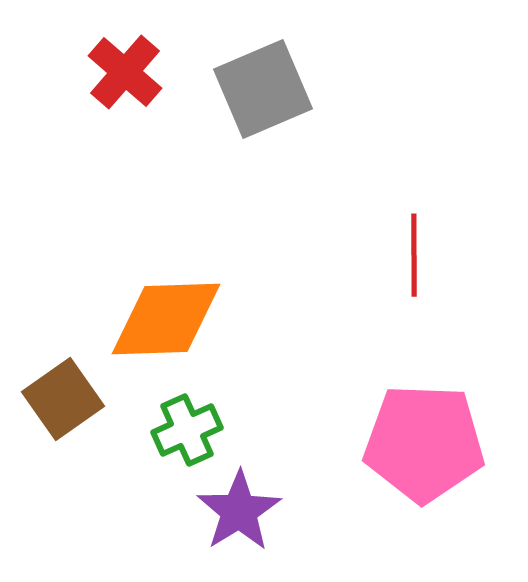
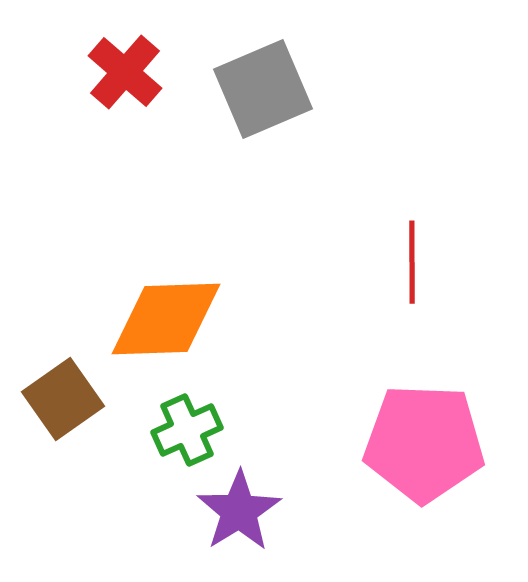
red line: moved 2 px left, 7 px down
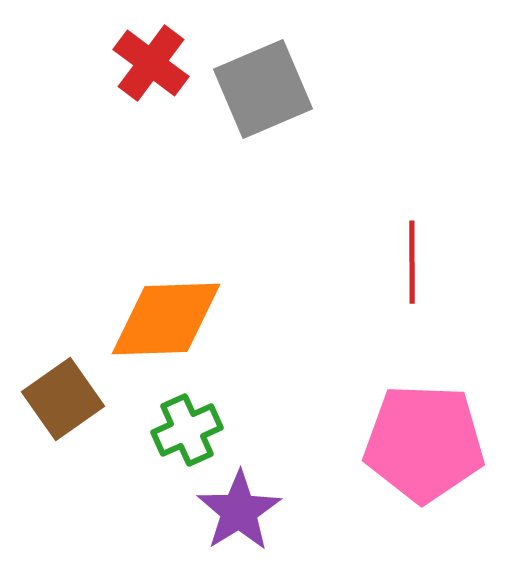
red cross: moved 26 px right, 9 px up; rotated 4 degrees counterclockwise
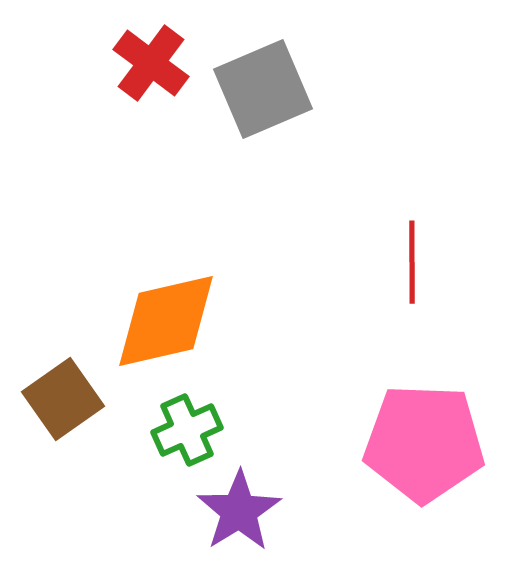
orange diamond: moved 2 px down; rotated 11 degrees counterclockwise
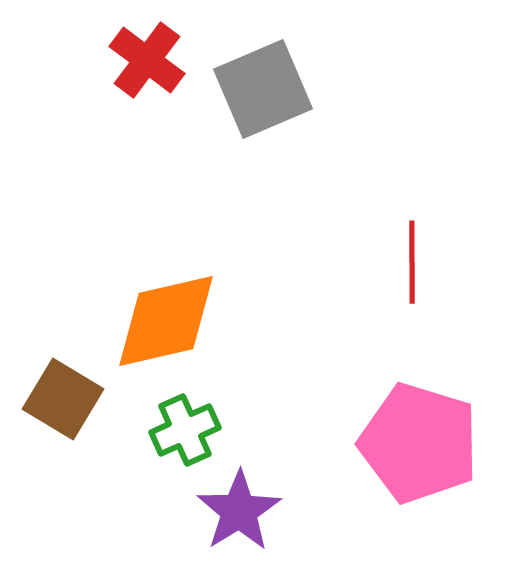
red cross: moved 4 px left, 3 px up
brown square: rotated 24 degrees counterclockwise
green cross: moved 2 px left
pink pentagon: moved 5 px left; rotated 15 degrees clockwise
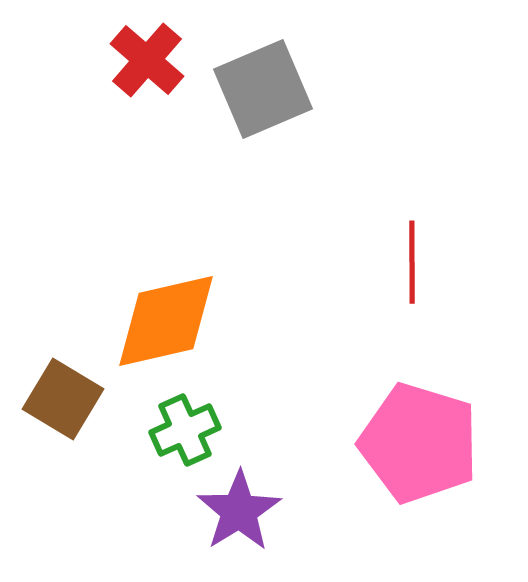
red cross: rotated 4 degrees clockwise
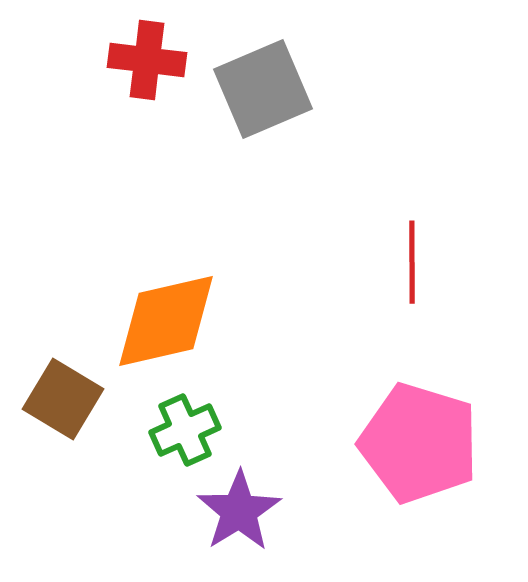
red cross: rotated 34 degrees counterclockwise
